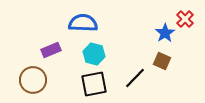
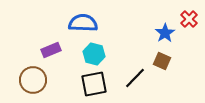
red cross: moved 4 px right
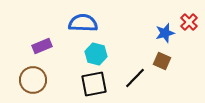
red cross: moved 3 px down
blue star: rotated 18 degrees clockwise
purple rectangle: moved 9 px left, 4 px up
cyan hexagon: moved 2 px right
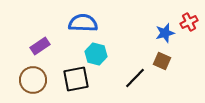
red cross: rotated 18 degrees clockwise
purple rectangle: moved 2 px left; rotated 12 degrees counterclockwise
black square: moved 18 px left, 5 px up
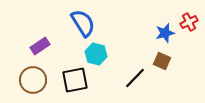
blue semicircle: rotated 56 degrees clockwise
black square: moved 1 px left, 1 px down
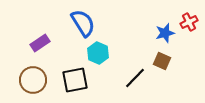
purple rectangle: moved 3 px up
cyan hexagon: moved 2 px right, 1 px up; rotated 10 degrees clockwise
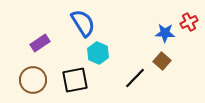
blue star: rotated 18 degrees clockwise
brown square: rotated 18 degrees clockwise
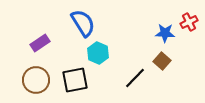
brown circle: moved 3 px right
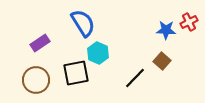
blue star: moved 1 px right, 3 px up
black square: moved 1 px right, 7 px up
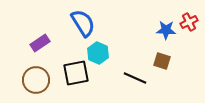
brown square: rotated 24 degrees counterclockwise
black line: rotated 70 degrees clockwise
